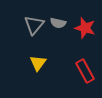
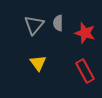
gray semicircle: rotated 77 degrees clockwise
red star: moved 5 px down
yellow triangle: rotated 12 degrees counterclockwise
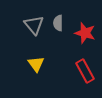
gray triangle: rotated 20 degrees counterclockwise
yellow triangle: moved 2 px left, 1 px down
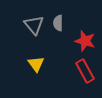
red star: moved 8 px down
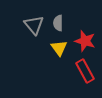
yellow triangle: moved 23 px right, 16 px up
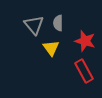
yellow triangle: moved 8 px left
red rectangle: moved 1 px left
